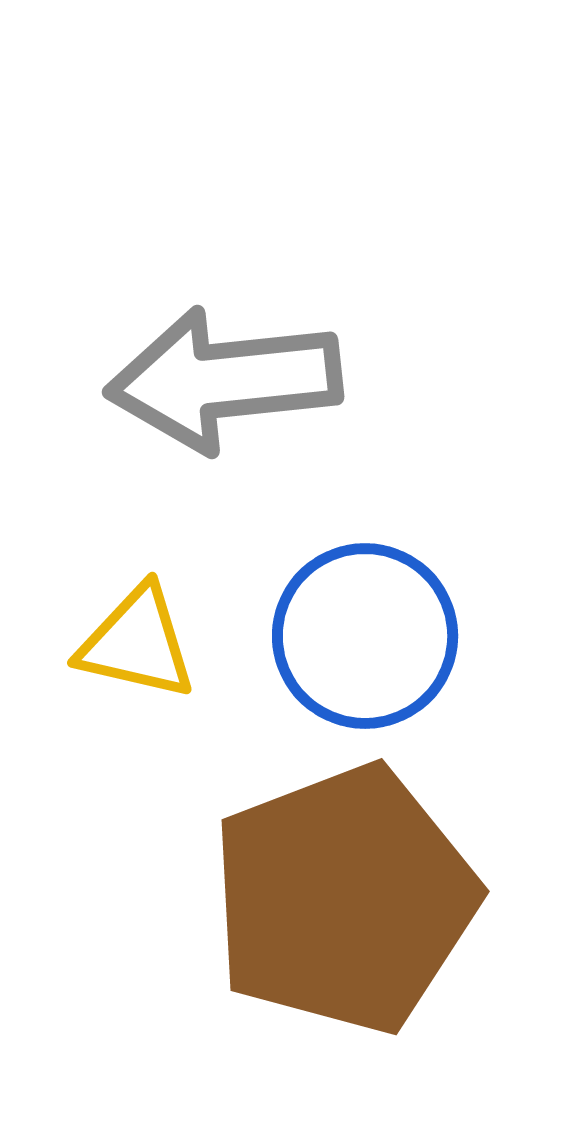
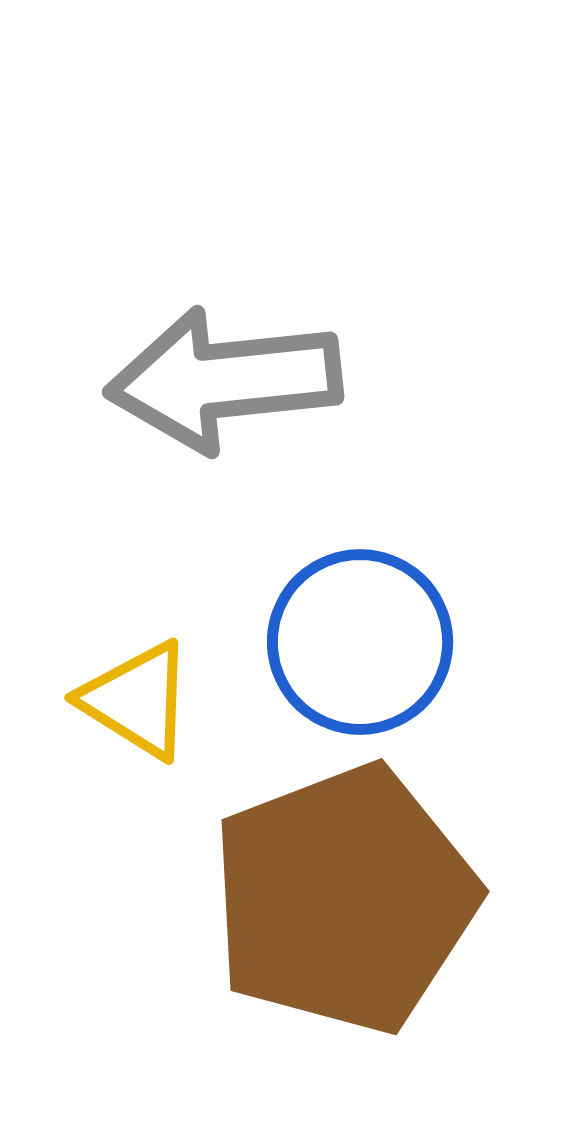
blue circle: moved 5 px left, 6 px down
yellow triangle: moved 57 px down; rotated 19 degrees clockwise
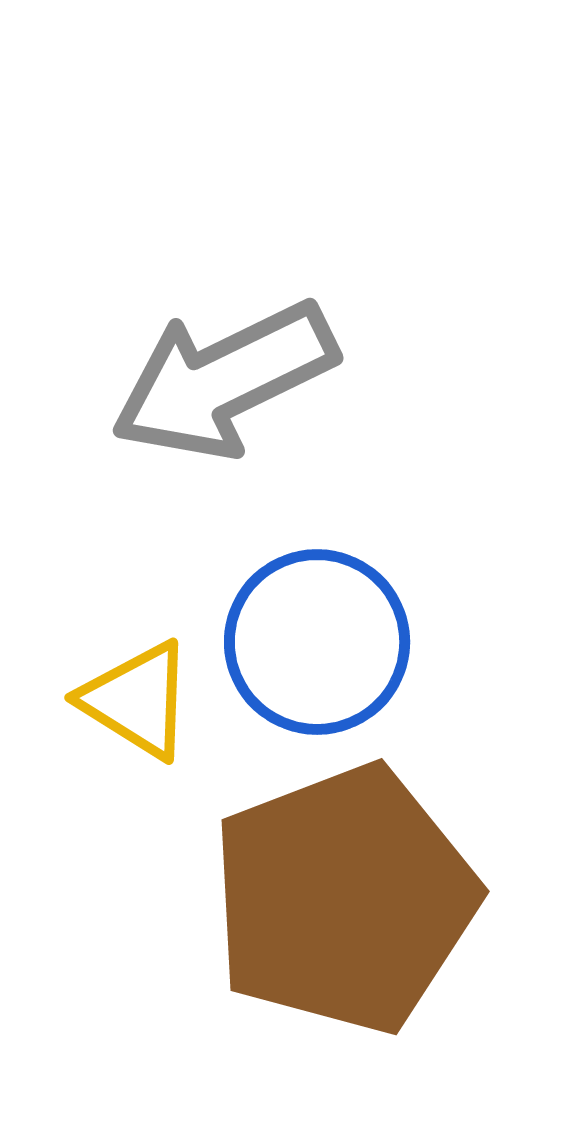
gray arrow: rotated 20 degrees counterclockwise
blue circle: moved 43 px left
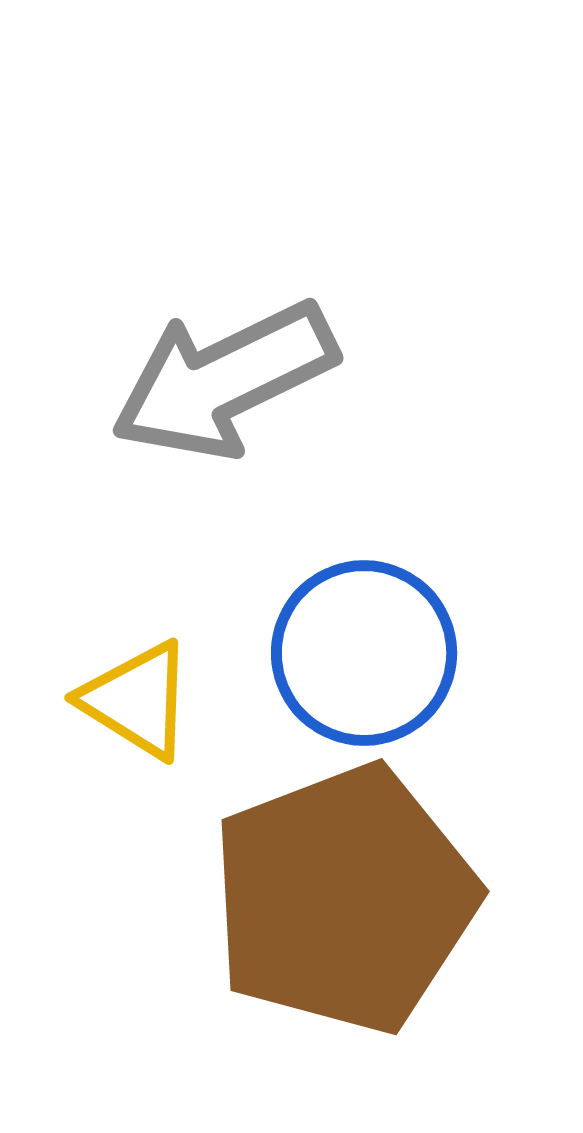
blue circle: moved 47 px right, 11 px down
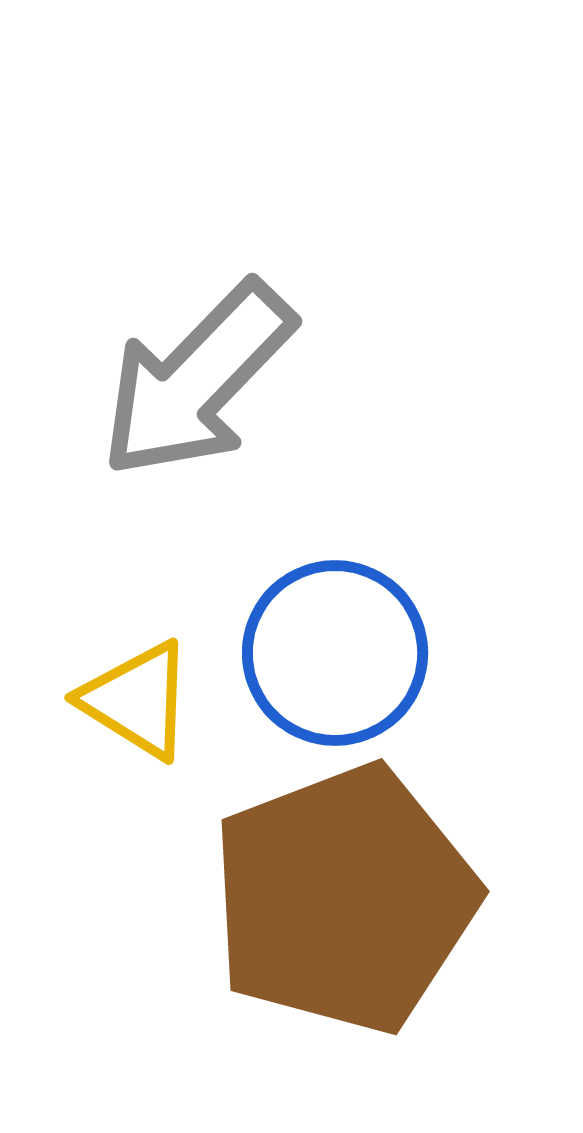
gray arrow: moved 27 px left; rotated 20 degrees counterclockwise
blue circle: moved 29 px left
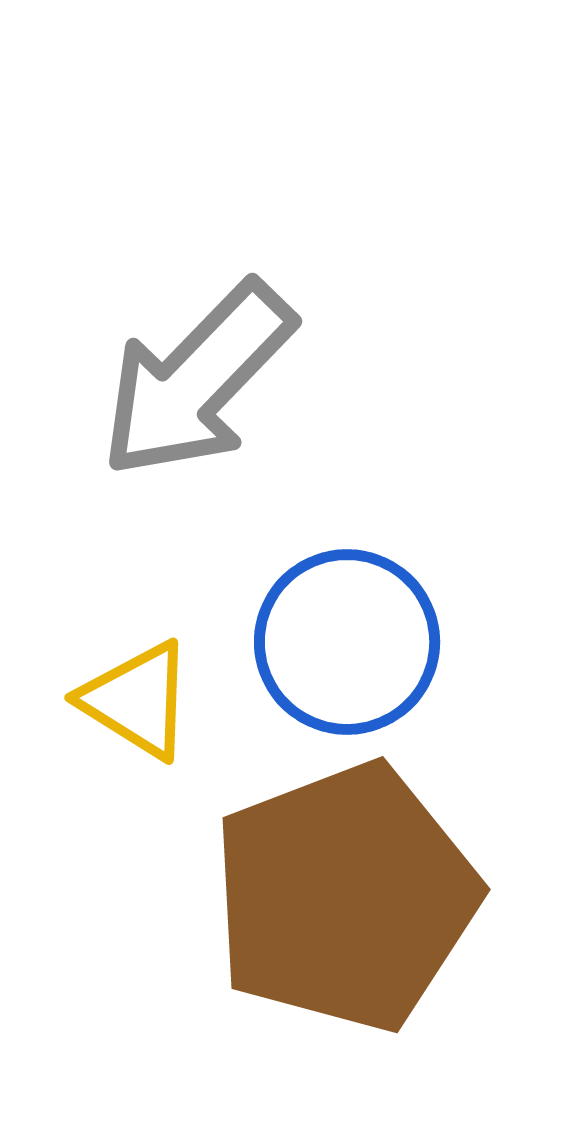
blue circle: moved 12 px right, 11 px up
brown pentagon: moved 1 px right, 2 px up
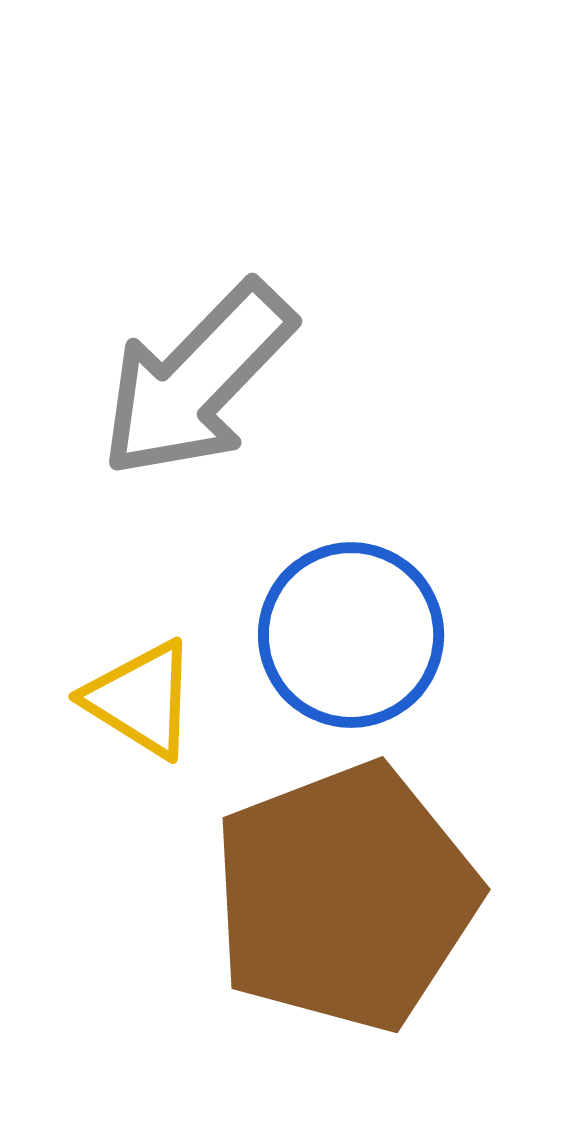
blue circle: moved 4 px right, 7 px up
yellow triangle: moved 4 px right, 1 px up
